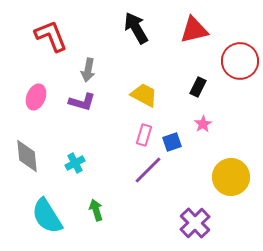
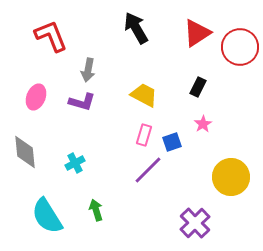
red triangle: moved 3 px right, 3 px down; rotated 20 degrees counterclockwise
red circle: moved 14 px up
gray diamond: moved 2 px left, 4 px up
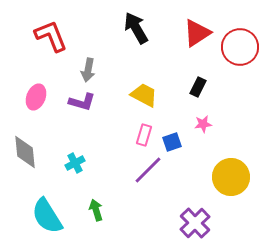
pink star: rotated 24 degrees clockwise
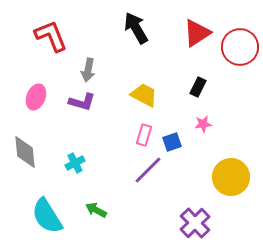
green arrow: rotated 45 degrees counterclockwise
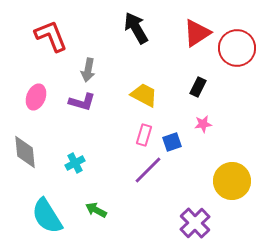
red circle: moved 3 px left, 1 px down
yellow circle: moved 1 px right, 4 px down
